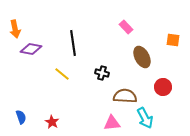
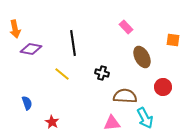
blue semicircle: moved 6 px right, 14 px up
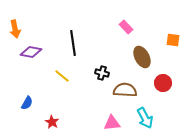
purple diamond: moved 3 px down
yellow line: moved 2 px down
red circle: moved 4 px up
brown semicircle: moved 6 px up
blue semicircle: rotated 48 degrees clockwise
